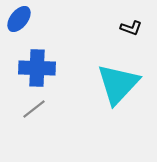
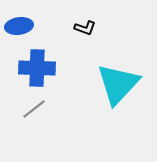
blue ellipse: moved 7 px down; rotated 44 degrees clockwise
black L-shape: moved 46 px left
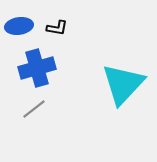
black L-shape: moved 28 px left; rotated 10 degrees counterclockwise
blue cross: rotated 18 degrees counterclockwise
cyan triangle: moved 5 px right
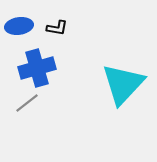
gray line: moved 7 px left, 6 px up
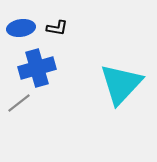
blue ellipse: moved 2 px right, 2 px down
cyan triangle: moved 2 px left
gray line: moved 8 px left
